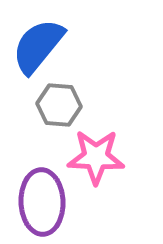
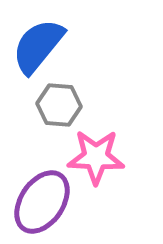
purple ellipse: rotated 36 degrees clockwise
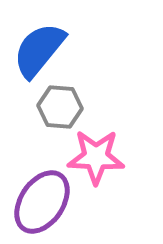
blue semicircle: moved 1 px right, 4 px down
gray hexagon: moved 1 px right, 2 px down
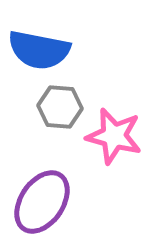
blue semicircle: rotated 118 degrees counterclockwise
pink star: moved 18 px right, 21 px up; rotated 12 degrees clockwise
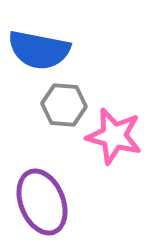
gray hexagon: moved 4 px right, 2 px up
purple ellipse: rotated 56 degrees counterclockwise
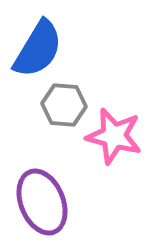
blue semicircle: moved 1 px left, 1 px up; rotated 70 degrees counterclockwise
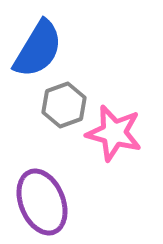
gray hexagon: rotated 24 degrees counterclockwise
pink star: moved 3 px up
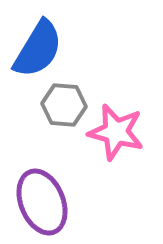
gray hexagon: rotated 24 degrees clockwise
pink star: moved 2 px right, 1 px up
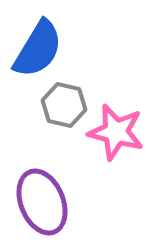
gray hexagon: rotated 9 degrees clockwise
